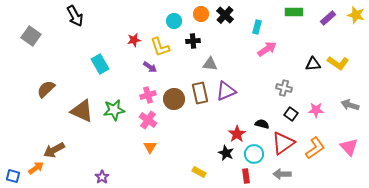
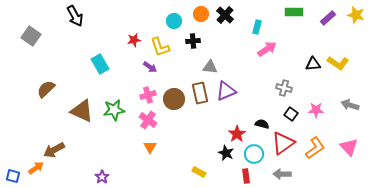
gray triangle at (210, 64): moved 3 px down
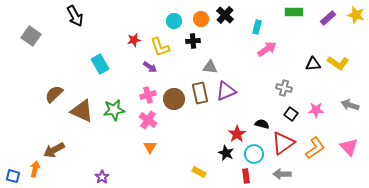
orange circle at (201, 14): moved 5 px down
brown semicircle at (46, 89): moved 8 px right, 5 px down
orange arrow at (36, 168): moved 1 px left, 1 px down; rotated 42 degrees counterclockwise
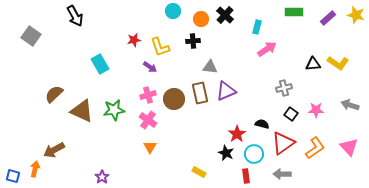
cyan circle at (174, 21): moved 1 px left, 10 px up
gray cross at (284, 88): rotated 28 degrees counterclockwise
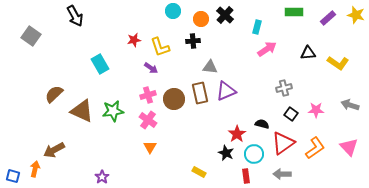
black triangle at (313, 64): moved 5 px left, 11 px up
purple arrow at (150, 67): moved 1 px right, 1 px down
green star at (114, 110): moved 1 px left, 1 px down
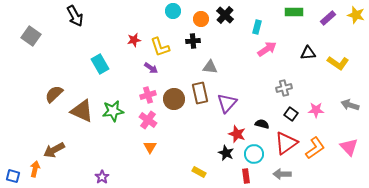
purple triangle at (226, 91): moved 1 px right, 12 px down; rotated 25 degrees counterclockwise
red star at (237, 134): rotated 18 degrees counterclockwise
red triangle at (283, 143): moved 3 px right
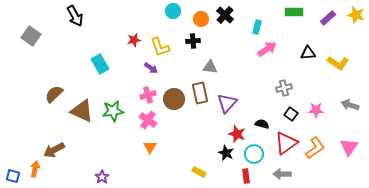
pink triangle at (349, 147): rotated 18 degrees clockwise
